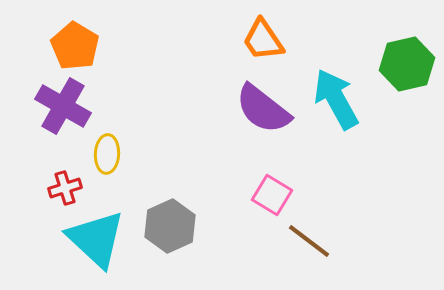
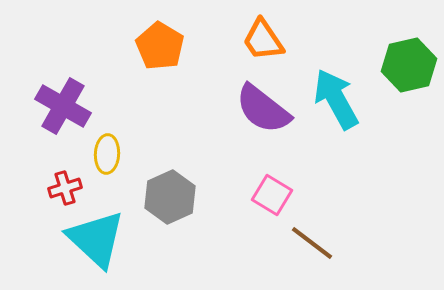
orange pentagon: moved 85 px right
green hexagon: moved 2 px right, 1 px down
gray hexagon: moved 29 px up
brown line: moved 3 px right, 2 px down
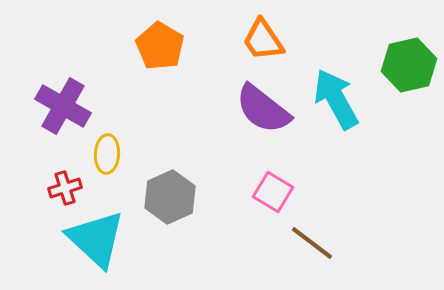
pink square: moved 1 px right, 3 px up
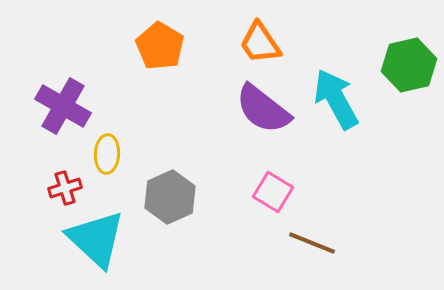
orange trapezoid: moved 3 px left, 3 px down
brown line: rotated 15 degrees counterclockwise
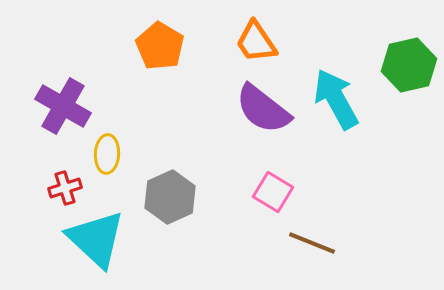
orange trapezoid: moved 4 px left, 1 px up
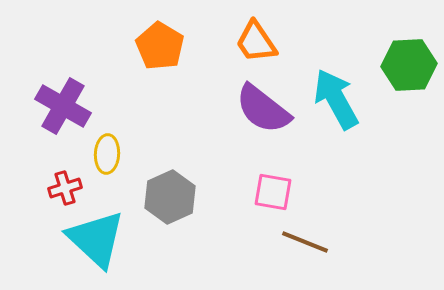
green hexagon: rotated 10 degrees clockwise
pink square: rotated 21 degrees counterclockwise
brown line: moved 7 px left, 1 px up
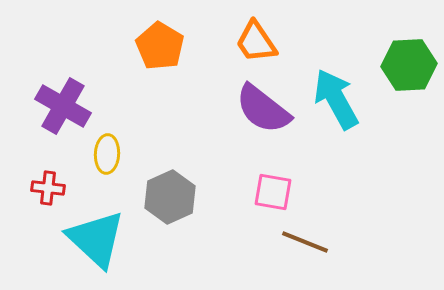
red cross: moved 17 px left; rotated 24 degrees clockwise
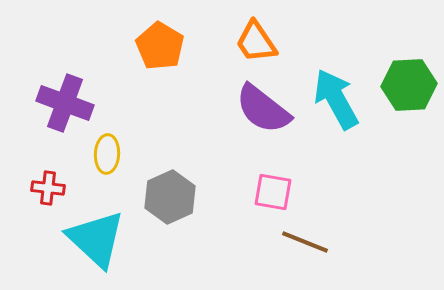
green hexagon: moved 20 px down
purple cross: moved 2 px right, 3 px up; rotated 10 degrees counterclockwise
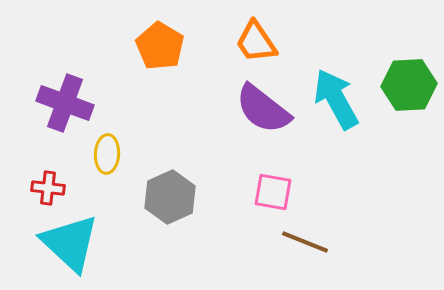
cyan triangle: moved 26 px left, 4 px down
